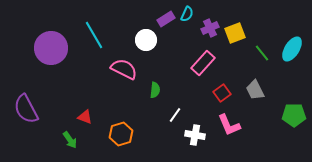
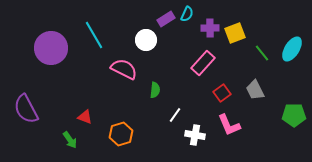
purple cross: rotated 24 degrees clockwise
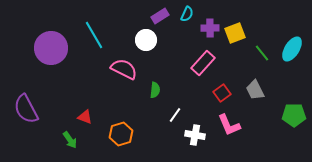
purple rectangle: moved 6 px left, 3 px up
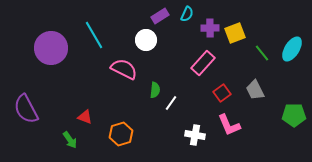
white line: moved 4 px left, 12 px up
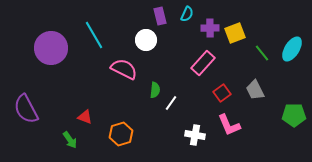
purple rectangle: rotated 72 degrees counterclockwise
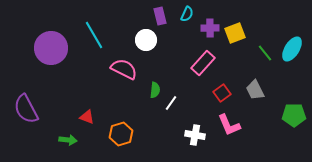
green line: moved 3 px right
red triangle: moved 2 px right
green arrow: moved 2 px left; rotated 48 degrees counterclockwise
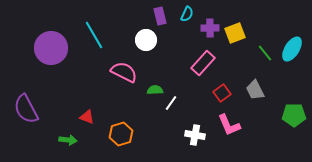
pink semicircle: moved 3 px down
green semicircle: rotated 98 degrees counterclockwise
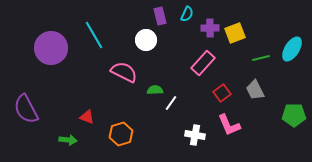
green line: moved 4 px left, 5 px down; rotated 66 degrees counterclockwise
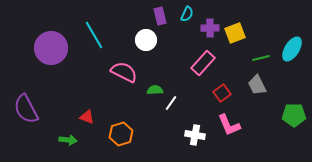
gray trapezoid: moved 2 px right, 5 px up
